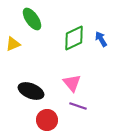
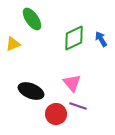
red circle: moved 9 px right, 6 px up
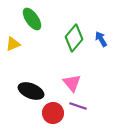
green diamond: rotated 24 degrees counterclockwise
red circle: moved 3 px left, 1 px up
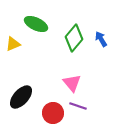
green ellipse: moved 4 px right, 5 px down; rotated 30 degrees counterclockwise
black ellipse: moved 10 px left, 6 px down; rotated 70 degrees counterclockwise
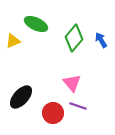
blue arrow: moved 1 px down
yellow triangle: moved 3 px up
